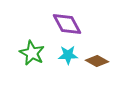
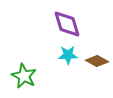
purple diamond: rotated 12 degrees clockwise
green star: moved 8 px left, 23 px down
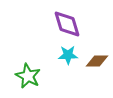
brown diamond: rotated 30 degrees counterclockwise
green star: moved 4 px right
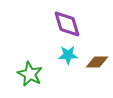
brown diamond: moved 1 px down
green star: moved 2 px right, 2 px up
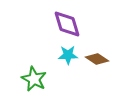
brown diamond: moved 3 px up; rotated 35 degrees clockwise
green star: moved 4 px right, 5 px down
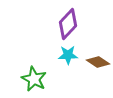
purple diamond: moved 1 px right; rotated 60 degrees clockwise
brown diamond: moved 1 px right, 3 px down
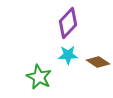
purple diamond: moved 1 px up
green star: moved 5 px right, 2 px up
